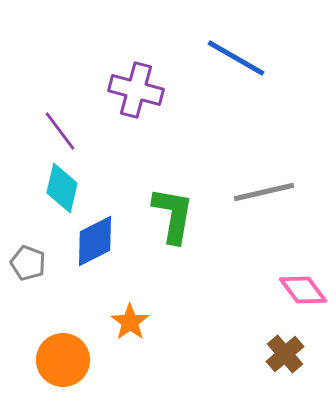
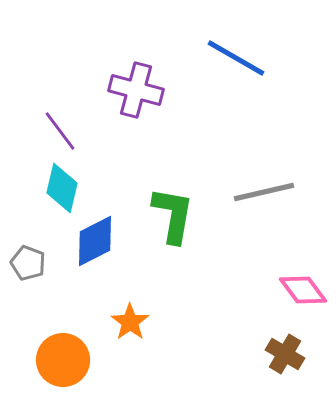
brown cross: rotated 18 degrees counterclockwise
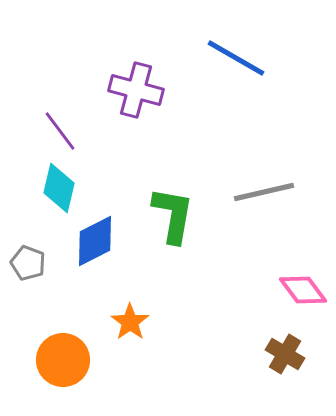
cyan diamond: moved 3 px left
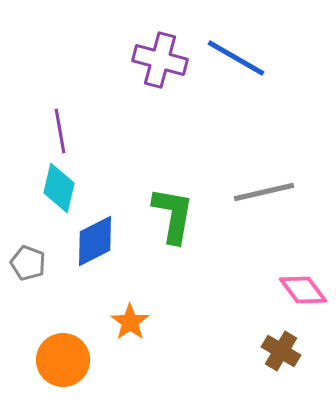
purple cross: moved 24 px right, 30 px up
purple line: rotated 27 degrees clockwise
brown cross: moved 4 px left, 3 px up
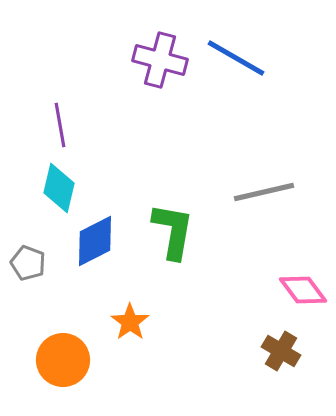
purple line: moved 6 px up
green L-shape: moved 16 px down
